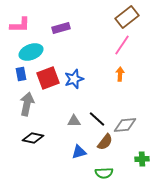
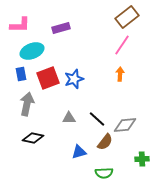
cyan ellipse: moved 1 px right, 1 px up
gray triangle: moved 5 px left, 3 px up
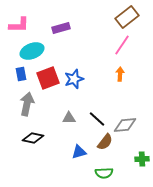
pink L-shape: moved 1 px left
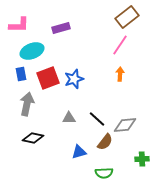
pink line: moved 2 px left
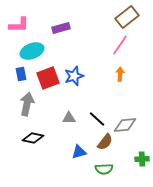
blue star: moved 3 px up
green semicircle: moved 4 px up
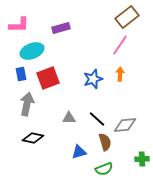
blue star: moved 19 px right, 3 px down
brown semicircle: rotated 54 degrees counterclockwise
green semicircle: rotated 18 degrees counterclockwise
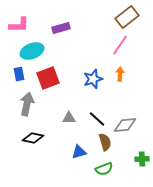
blue rectangle: moved 2 px left
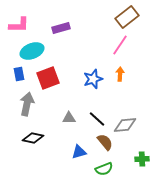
brown semicircle: rotated 24 degrees counterclockwise
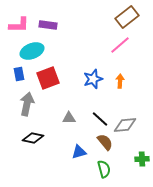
purple rectangle: moved 13 px left, 3 px up; rotated 24 degrees clockwise
pink line: rotated 15 degrees clockwise
orange arrow: moved 7 px down
black line: moved 3 px right
green semicircle: rotated 84 degrees counterclockwise
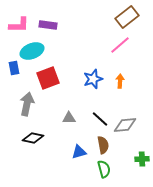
blue rectangle: moved 5 px left, 6 px up
brown semicircle: moved 2 px left, 3 px down; rotated 30 degrees clockwise
